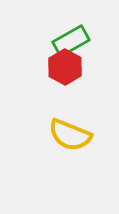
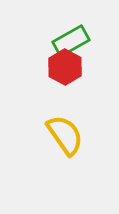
yellow semicircle: moved 5 px left; rotated 147 degrees counterclockwise
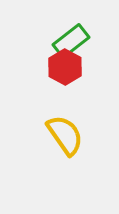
green rectangle: rotated 9 degrees counterclockwise
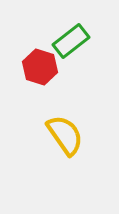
red hexagon: moved 25 px left; rotated 12 degrees counterclockwise
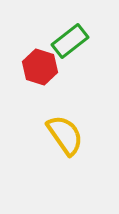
green rectangle: moved 1 px left
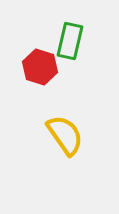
green rectangle: rotated 39 degrees counterclockwise
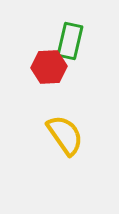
red hexagon: moved 9 px right; rotated 20 degrees counterclockwise
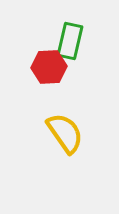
yellow semicircle: moved 2 px up
